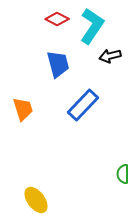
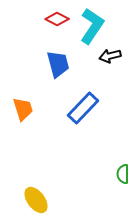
blue rectangle: moved 3 px down
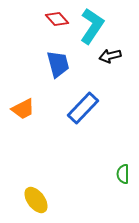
red diamond: rotated 20 degrees clockwise
orange trapezoid: rotated 80 degrees clockwise
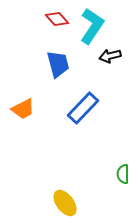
yellow ellipse: moved 29 px right, 3 px down
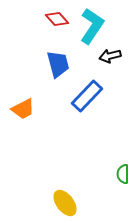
blue rectangle: moved 4 px right, 12 px up
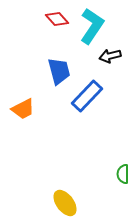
blue trapezoid: moved 1 px right, 7 px down
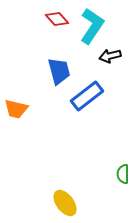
blue rectangle: rotated 8 degrees clockwise
orange trapezoid: moved 7 px left; rotated 40 degrees clockwise
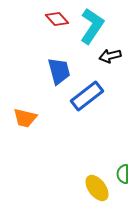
orange trapezoid: moved 9 px right, 9 px down
yellow ellipse: moved 32 px right, 15 px up
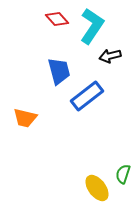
green semicircle: rotated 18 degrees clockwise
